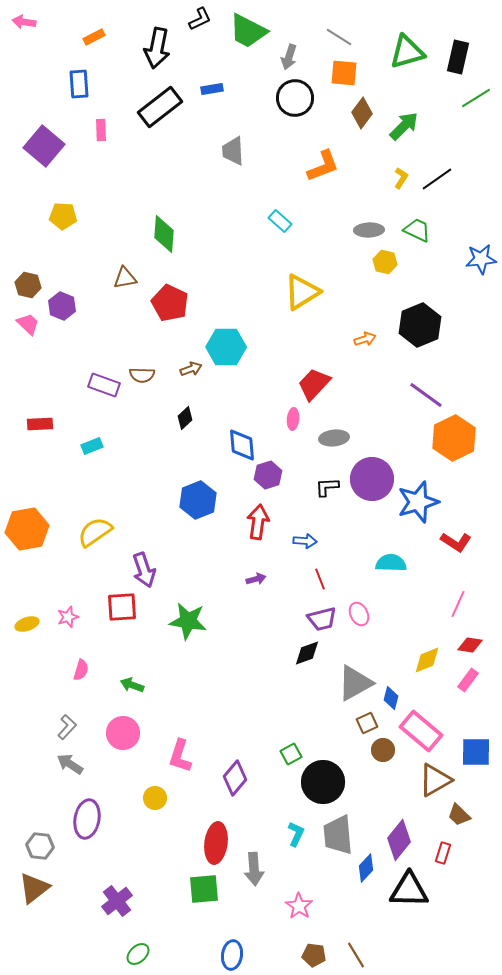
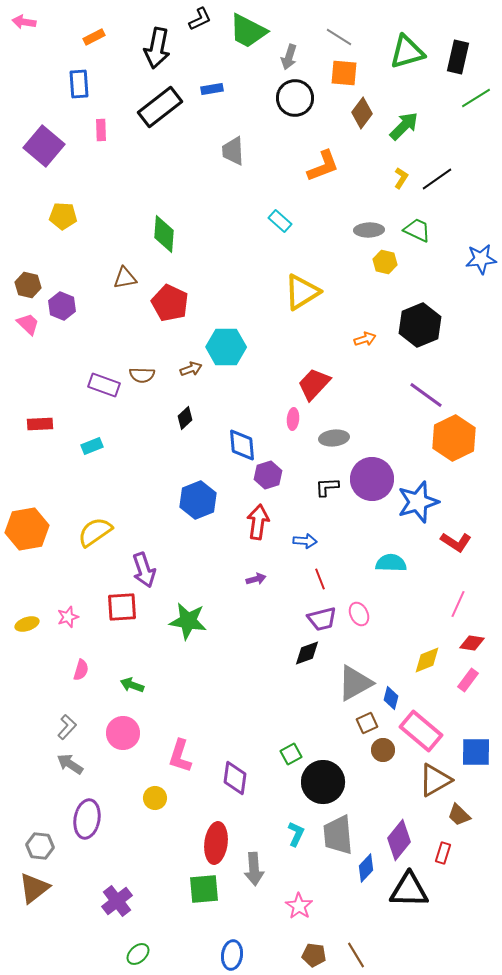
red diamond at (470, 645): moved 2 px right, 2 px up
purple diamond at (235, 778): rotated 32 degrees counterclockwise
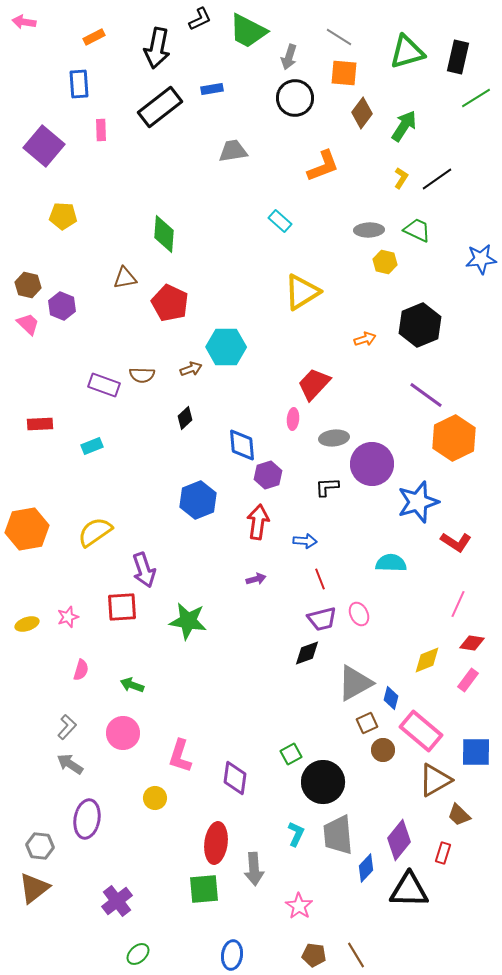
green arrow at (404, 126): rotated 12 degrees counterclockwise
gray trapezoid at (233, 151): rotated 84 degrees clockwise
purple circle at (372, 479): moved 15 px up
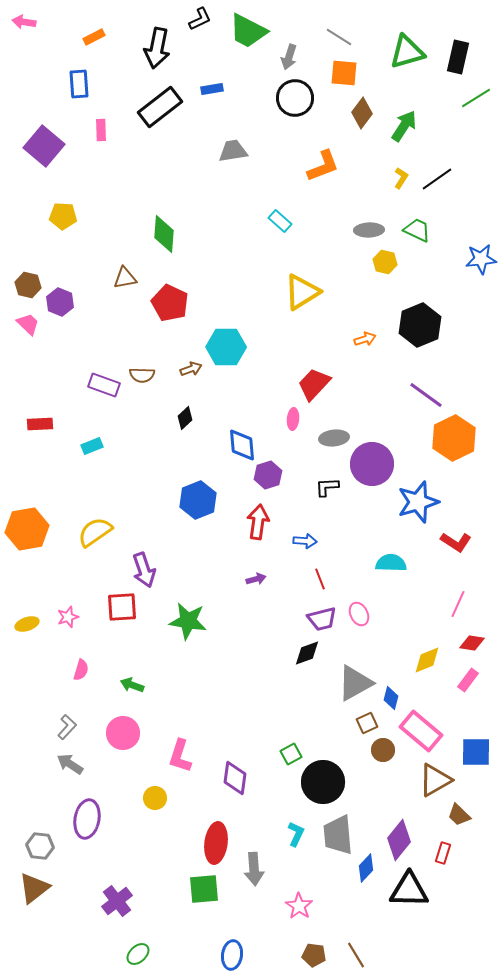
purple hexagon at (62, 306): moved 2 px left, 4 px up
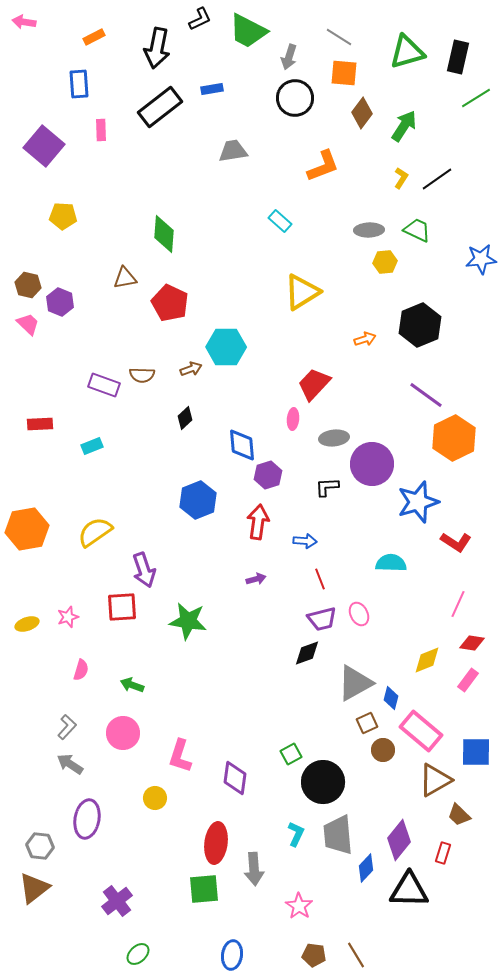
yellow hexagon at (385, 262): rotated 20 degrees counterclockwise
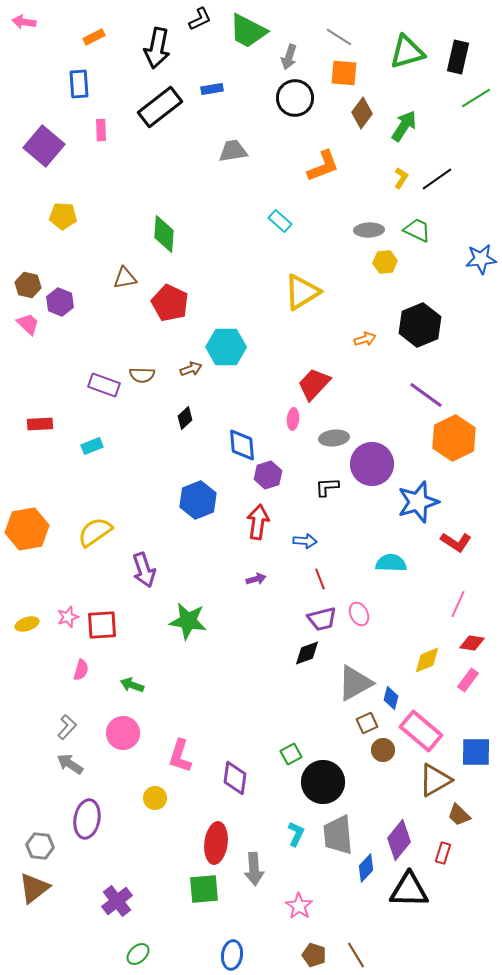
red square at (122, 607): moved 20 px left, 18 px down
brown pentagon at (314, 955): rotated 10 degrees clockwise
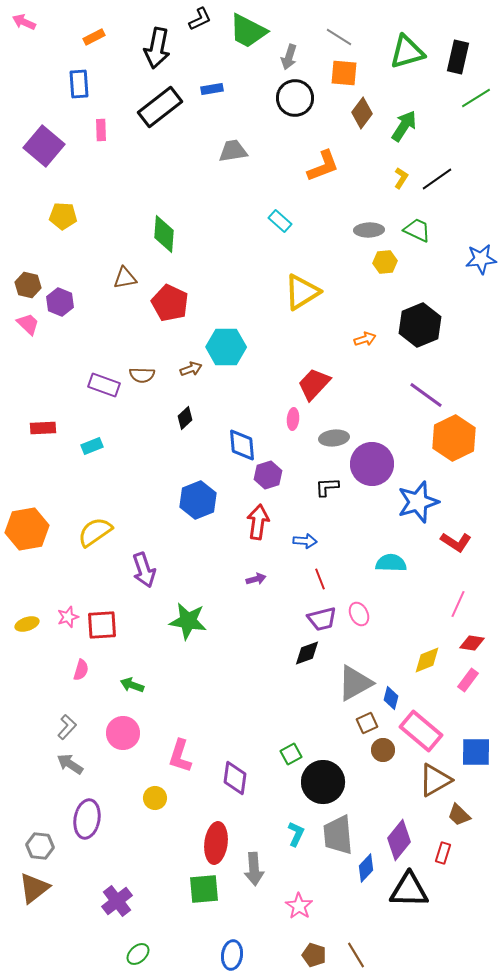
pink arrow at (24, 22): rotated 15 degrees clockwise
red rectangle at (40, 424): moved 3 px right, 4 px down
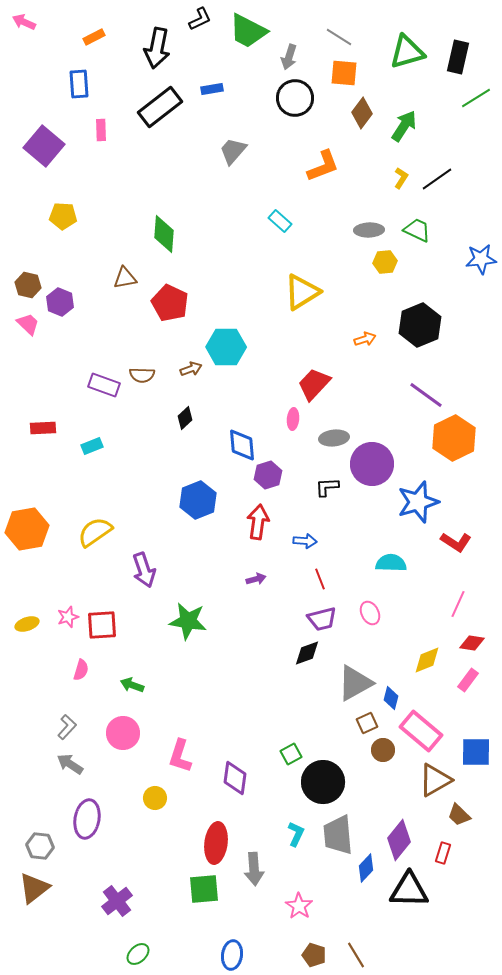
gray trapezoid at (233, 151): rotated 40 degrees counterclockwise
pink ellipse at (359, 614): moved 11 px right, 1 px up
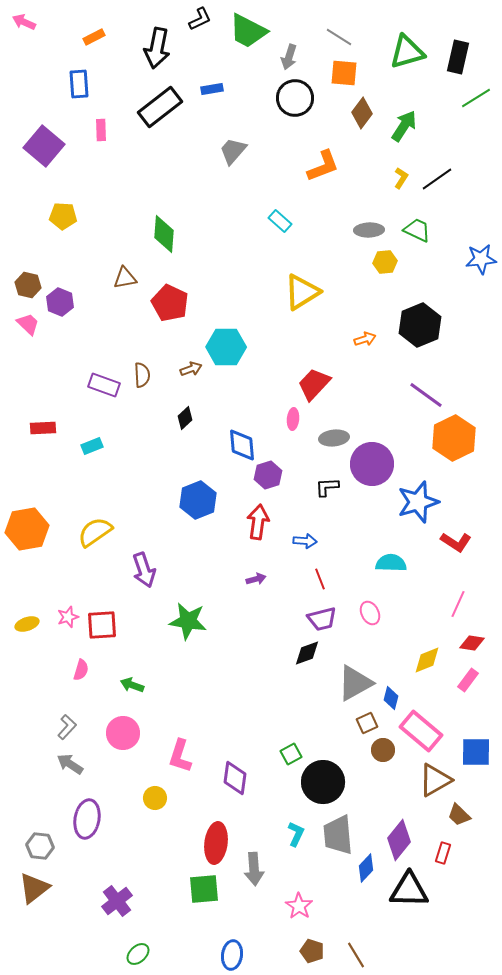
brown semicircle at (142, 375): rotated 95 degrees counterclockwise
brown pentagon at (314, 955): moved 2 px left, 4 px up
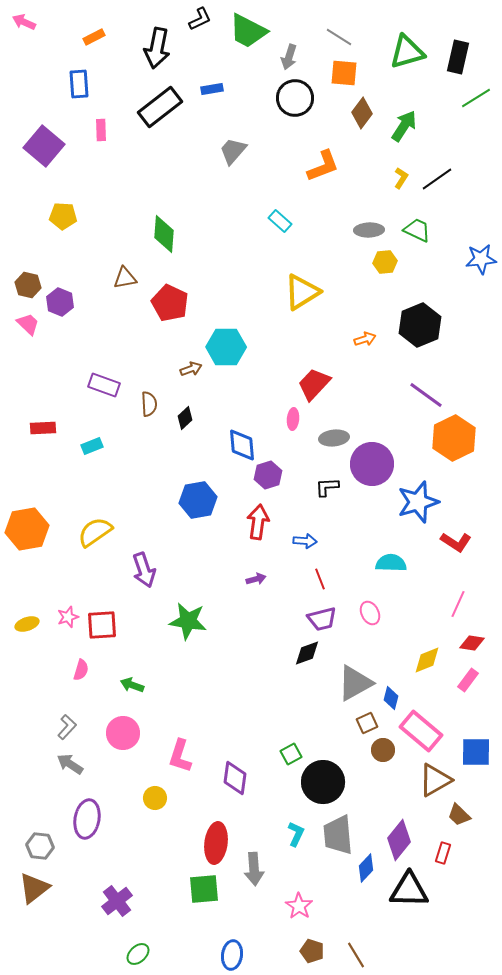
brown semicircle at (142, 375): moved 7 px right, 29 px down
blue hexagon at (198, 500): rotated 12 degrees clockwise
